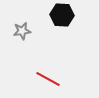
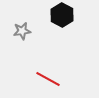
black hexagon: rotated 25 degrees clockwise
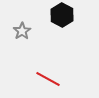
gray star: rotated 24 degrees counterclockwise
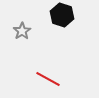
black hexagon: rotated 10 degrees counterclockwise
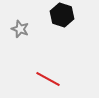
gray star: moved 2 px left, 2 px up; rotated 18 degrees counterclockwise
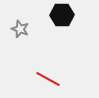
black hexagon: rotated 20 degrees counterclockwise
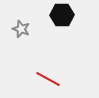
gray star: moved 1 px right
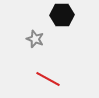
gray star: moved 14 px right, 10 px down
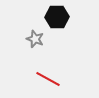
black hexagon: moved 5 px left, 2 px down
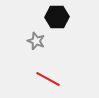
gray star: moved 1 px right, 2 px down
